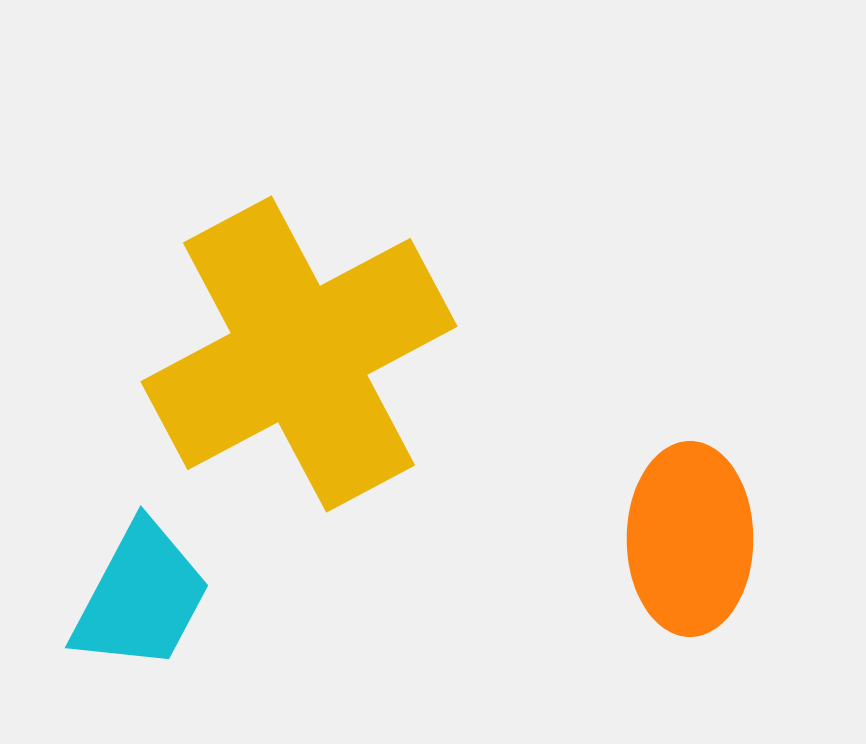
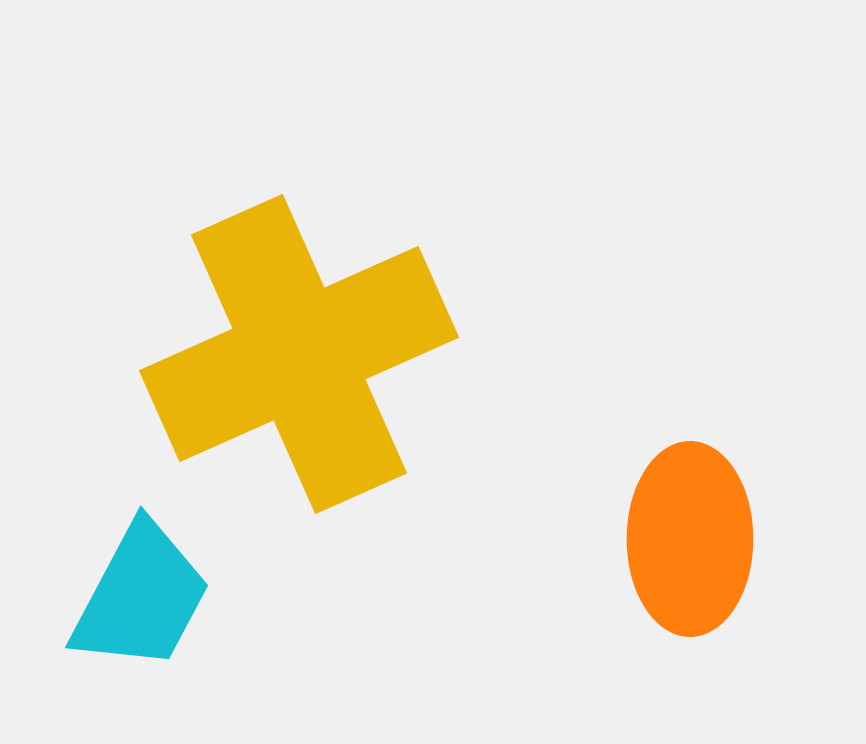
yellow cross: rotated 4 degrees clockwise
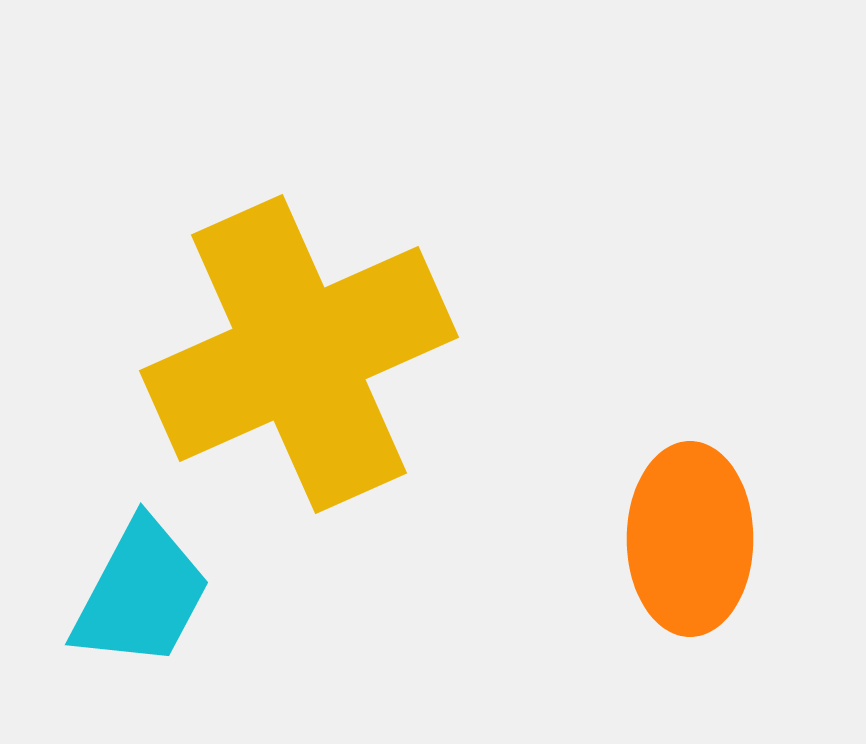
cyan trapezoid: moved 3 px up
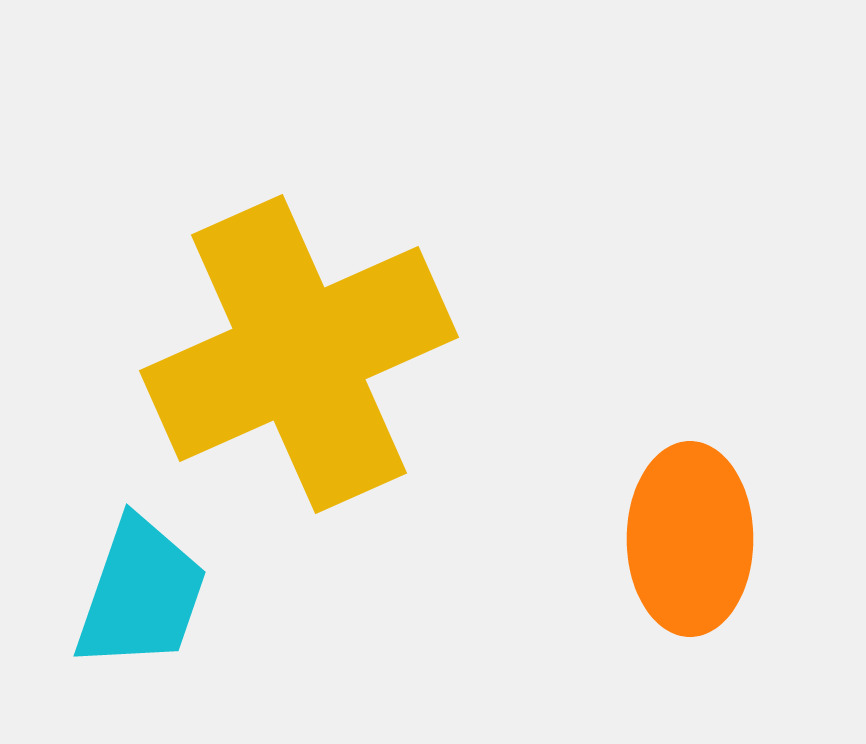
cyan trapezoid: rotated 9 degrees counterclockwise
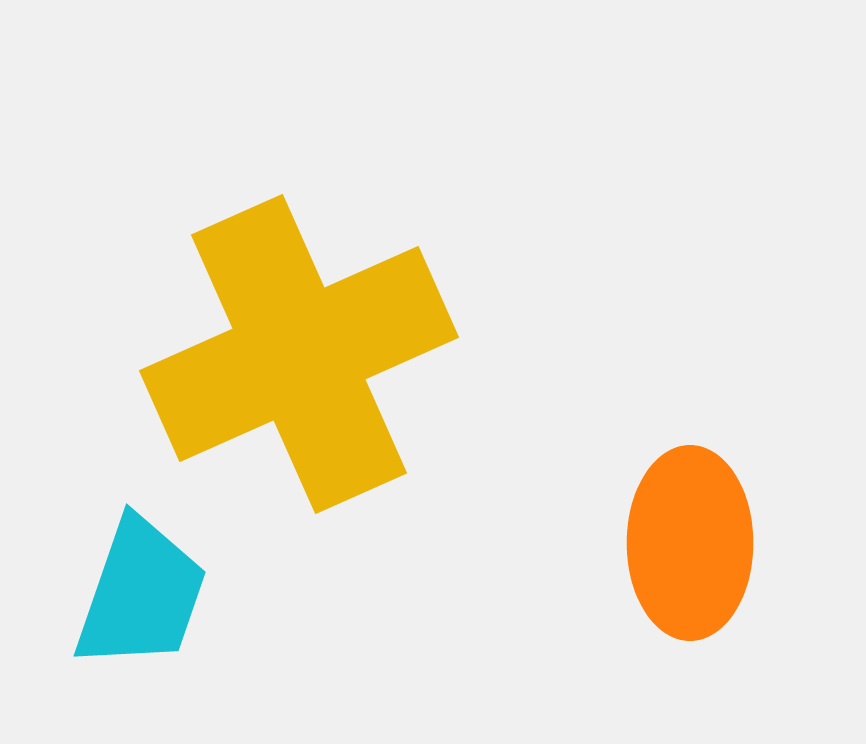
orange ellipse: moved 4 px down
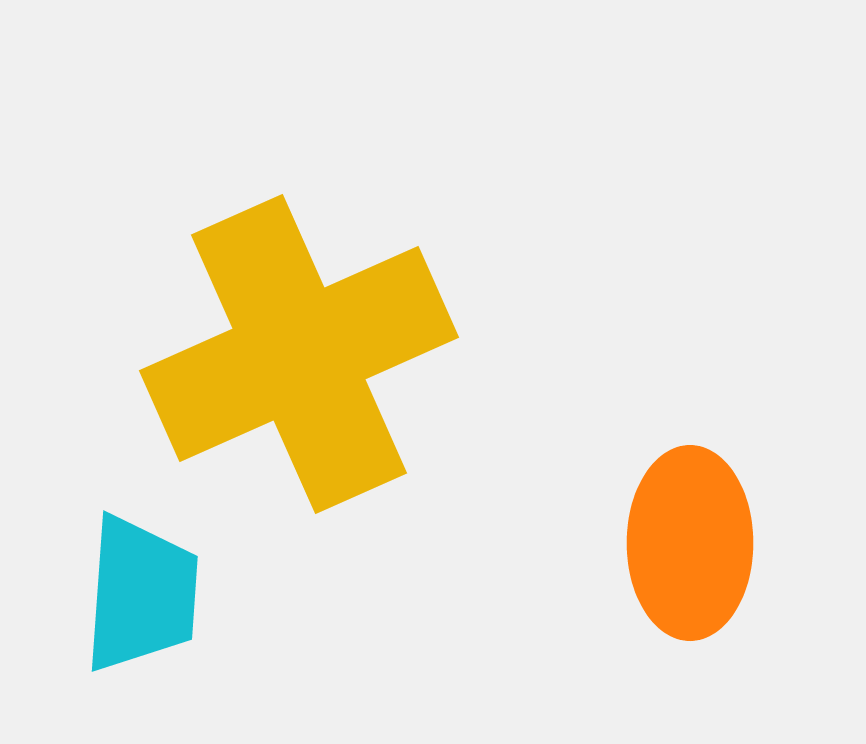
cyan trapezoid: rotated 15 degrees counterclockwise
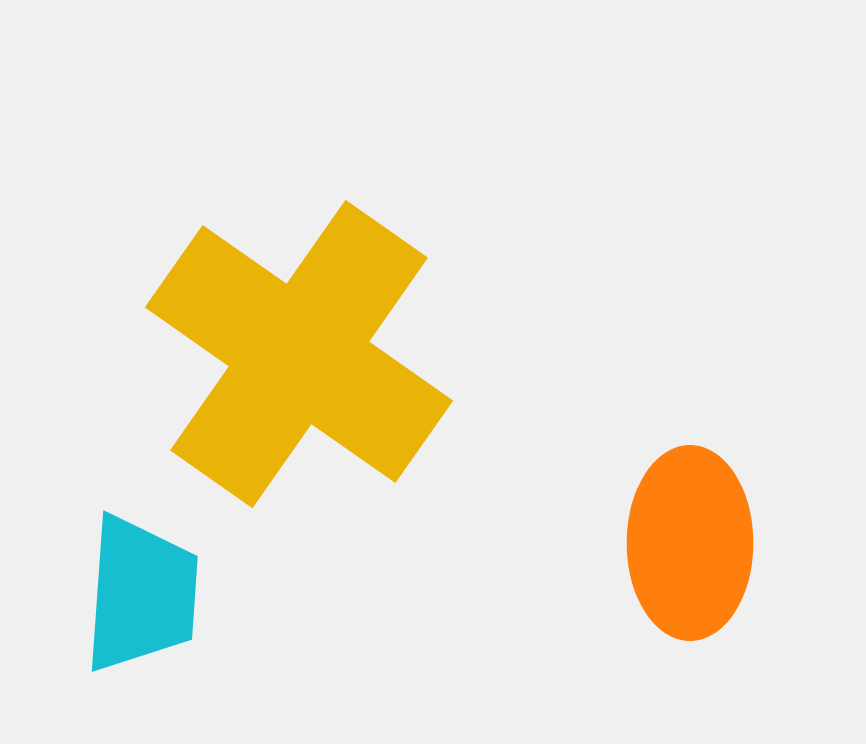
yellow cross: rotated 31 degrees counterclockwise
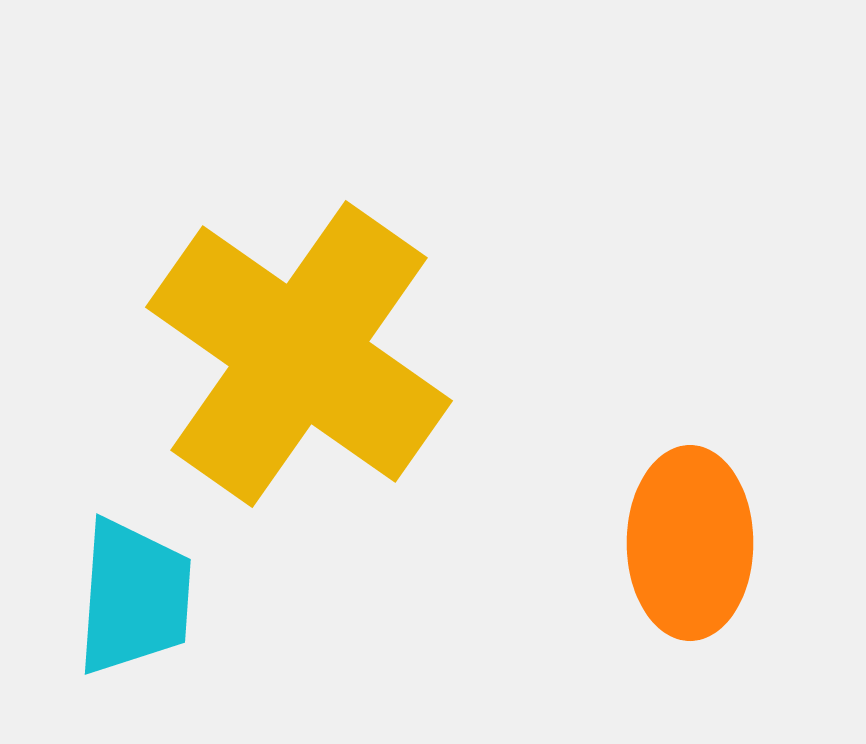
cyan trapezoid: moved 7 px left, 3 px down
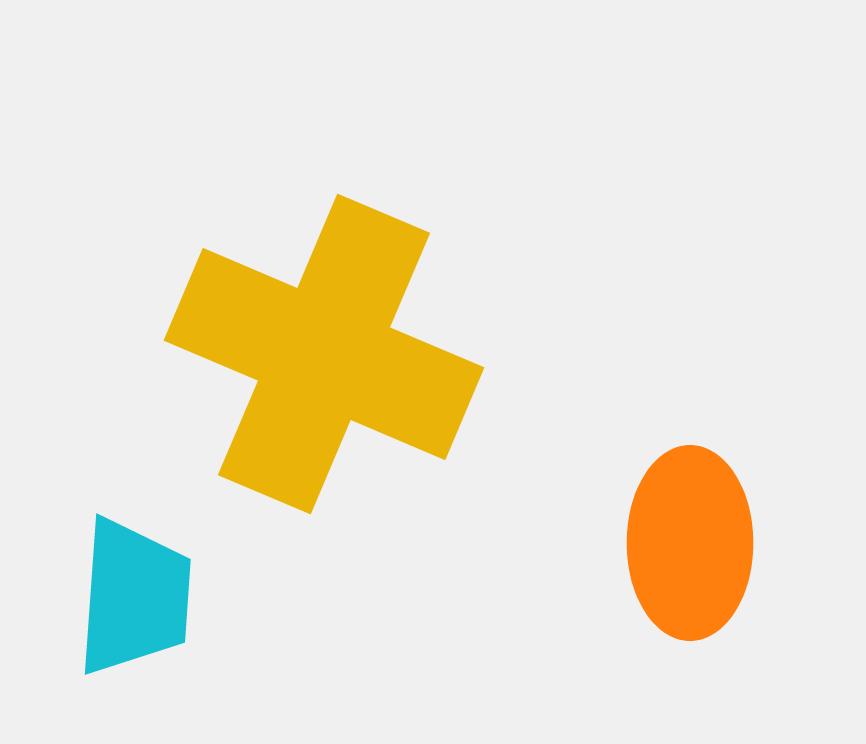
yellow cross: moved 25 px right; rotated 12 degrees counterclockwise
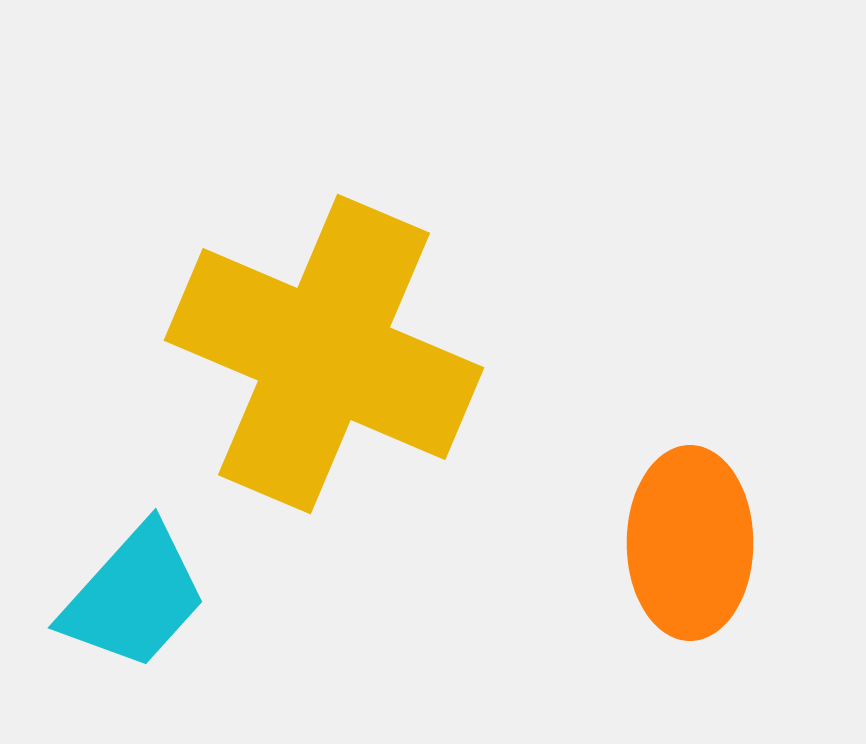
cyan trapezoid: rotated 38 degrees clockwise
